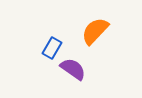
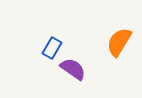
orange semicircle: moved 24 px right, 11 px down; rotated 12 degrees counterclockwise
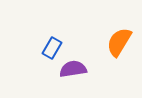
purple semicircle: rotated 44 degrees counterclockwise
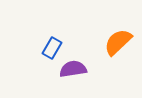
orange semicircle: moved 1 px left; rotated 16 degrees clockwise
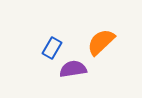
orange semicircle: moved 17 px left
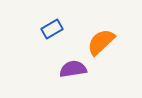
blue rectangle: moved 19 px up; rotated 30 degrees clockwise
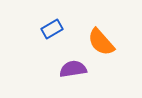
orange semicircle: rotated 88 degrees counterclockwise
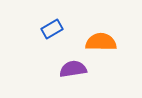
orange semicircle: rotated 132 degrees clockwise
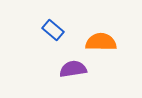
blue rectangle: moved 1 px right, 1 px down; rotated 70 degrees clockwise
